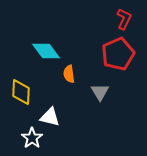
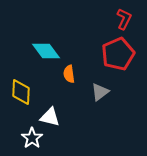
gray triangle: rotated 24 degrees clockwise
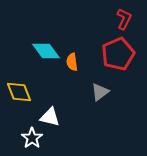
orange semicircle: moved 3 px right, 12 px up
yellow diamond: moved 2 px left; rotated 24 degrees counterclockwise
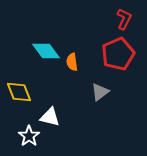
white star: moved 3 px left, 2 px up
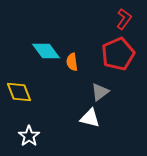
red L-shape: rotated 10 degrees clockwise
white triangle: moved 40 px right, 1 px down
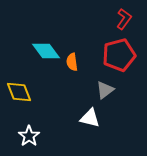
red pentagon: moved 1 px right, 1 px down; rotated 8 degrees clockwise
gray triangle: moved 5 px right, 2 px up
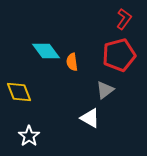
white triangle: rotated 15 degrees clockwise
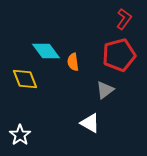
orange semicircle: moved 1 px right
yellow diamond: moved 6 px right, 13 px up
white triangle: moved 5 px down
white star: moved 9 px left, 1 px up
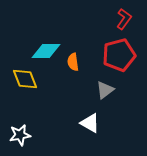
cyan diamond: rotated 52 degrees counterclockwise
white star: rotated 25 degrees clockwise
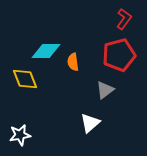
white triangle: rotated 50 degrees clockwise
